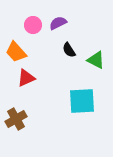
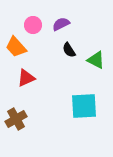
purple semicircle: moved 3 px right, 1 px down
orange trapezoid: moved 5 px up
cyan square: moved 2 px right, 5 px down
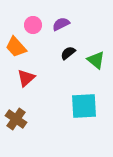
black semicircle: moved 1 px left, 3 px down; rotated 84 degrees clockwise
green triangle: rotated 12 degrees clockwise
red triangle: rotated 18 degrees counterclockwise
brown cross: rotated 25 degrees counterclockwise
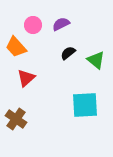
cyan square: moved 1 px right, 1 px up
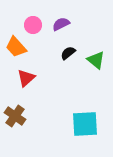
cyan square: moved 19 px down
brown cross: moved 1 px left, 3 px up
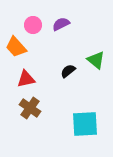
black semicircle: moved 18 px down
red triangle: moved 1 px down; rotated 30 degrees clockwise
brown cross: moved 15 px right, 8 px up
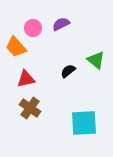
pink circle: moved 3 px down
cyan square: moved 1 px left, 1 px up
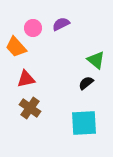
black semicircle: moved 18 px right, 12 px down
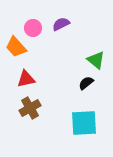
brown cross: rotated 25 degrees clockwise
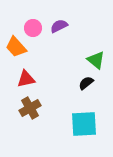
purple semicircle: moved 2 px left, 2 px down
cyan square: moved 1 px down
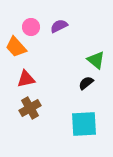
pink circle: moved 2 px left, 1 px up
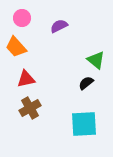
pink circle: moved 9 px left, 9 px up
